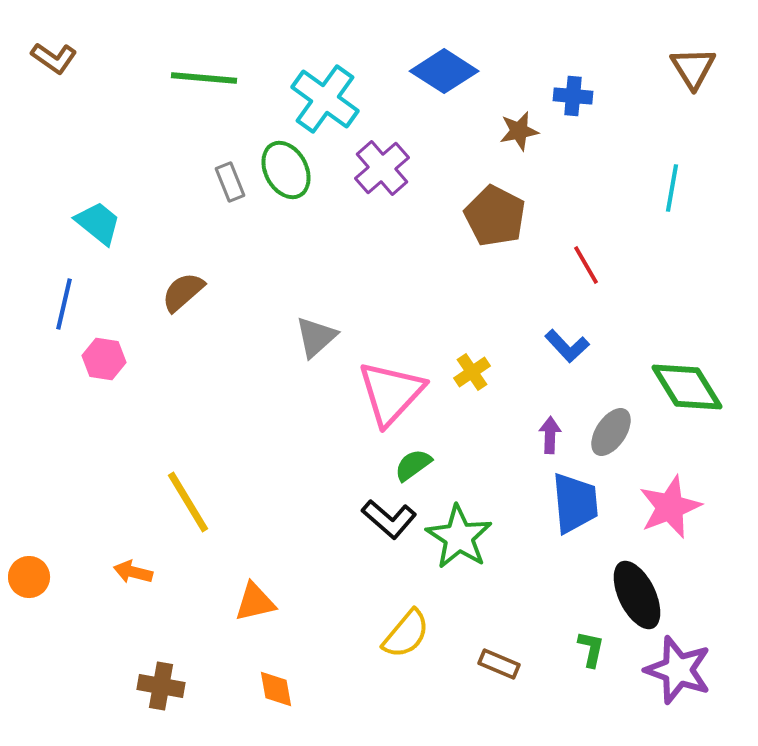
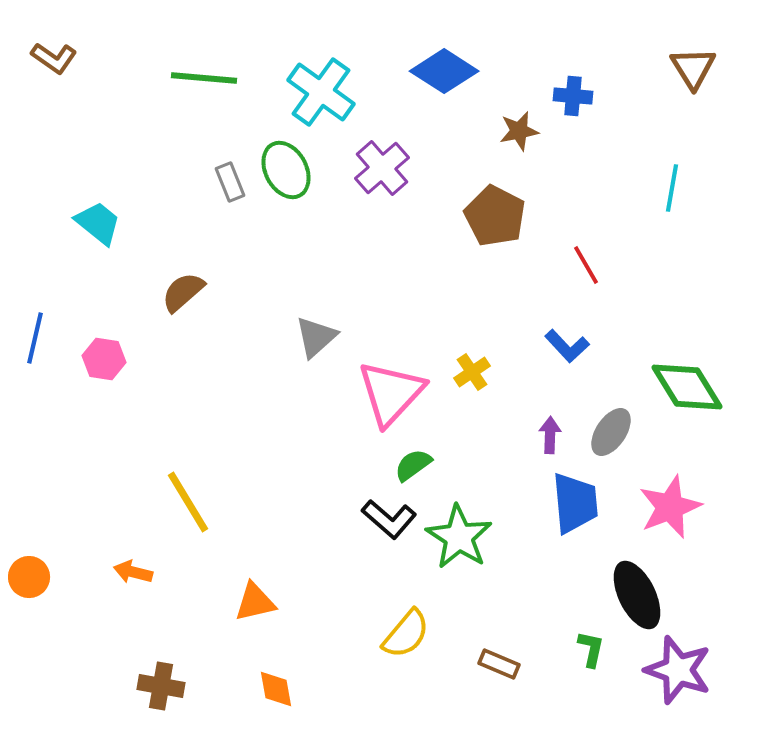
cyan cross: moved 4 px left, 7 px up
blue line: moved 29 px left, 34 px down
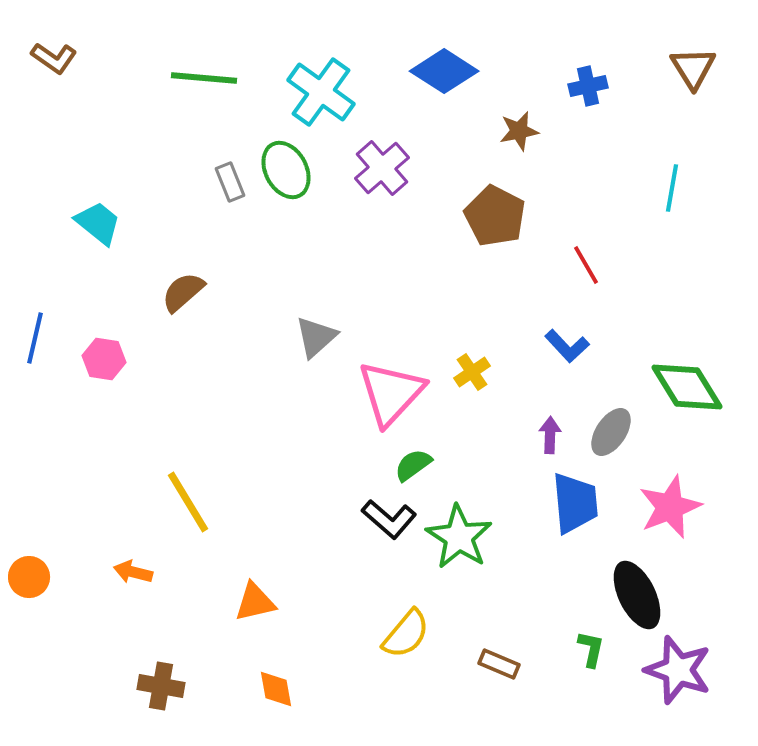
blue cross: moved 15 px right, 10 px up; rotated 18 degrees counterclockwise
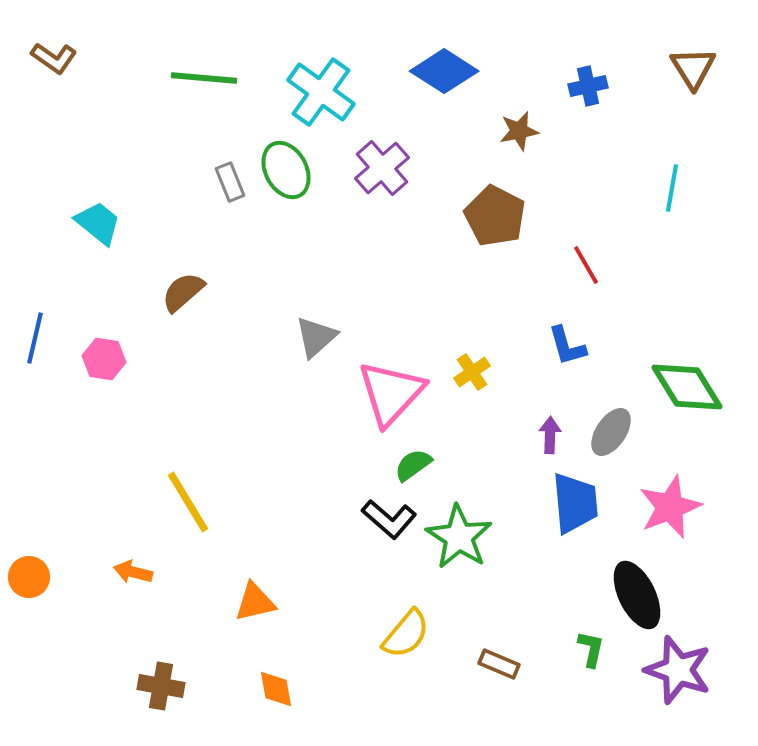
blue L-shape: rotated 27 degrees clockwise
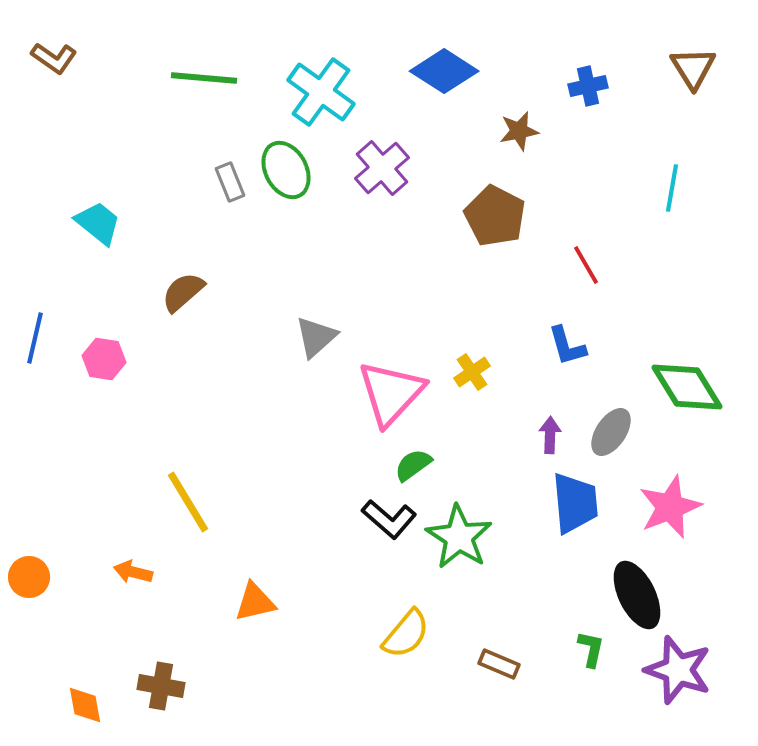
orange diamond: moved 191 px left, 16 px down
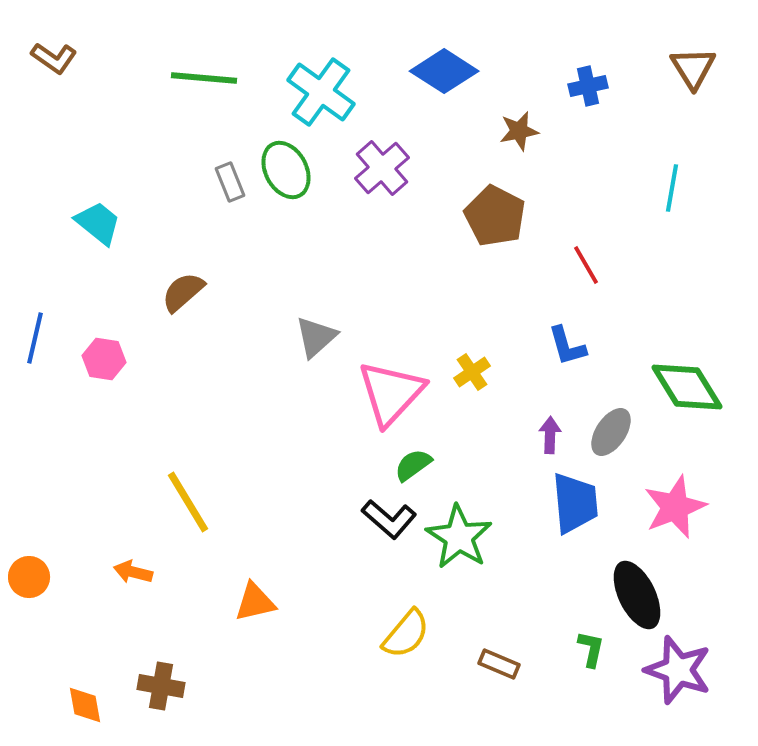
pink star: moved 5 px right
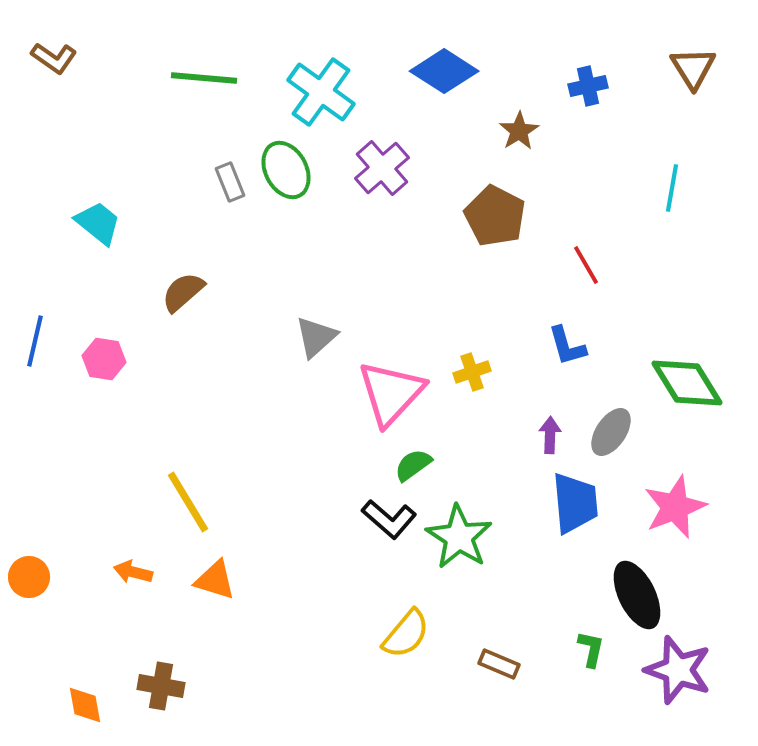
brown star: rotated 21 degrees counterclockwise
blue line: moved 3 px down
yellow cross: rotated 15 degrees clockwise
green diamond: moved 4 px up
orange triangle: moved 40 px left, 22 px up; rotated 30 degrees clockwise
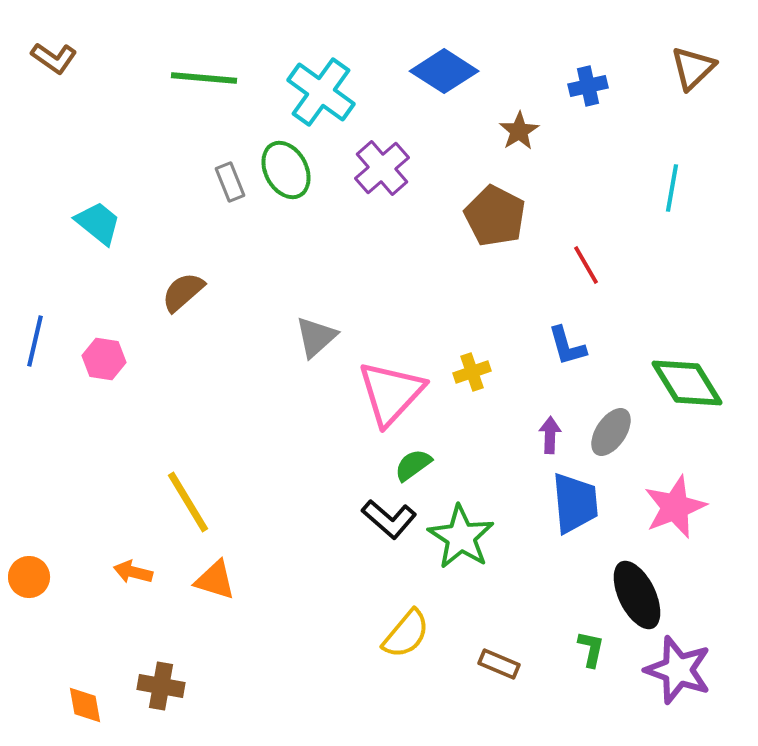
brown triangle: rotated 18 degrees clockwise
green star: moved 2 px right
